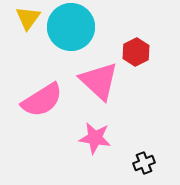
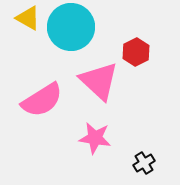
yellow triangle: rotated 36 degrees counterclockwise
black cross: rotated 10 degrees counterclockwise
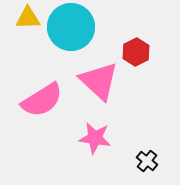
yellow triangle: rotated 32 degrees counterclockwise
black cross: moved 3 px right, 2 px up; rotated 20 degrees counterclockwise
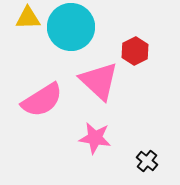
red hexagon: moved 1 px left, 1 px up
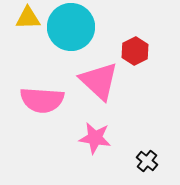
pink semicircle: rotated 36 degrees clockwise
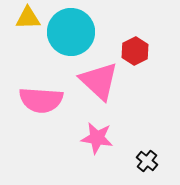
cyan circle: moved 5 px down
pink semicircle: moved 1 px left
pink star: moved 2 px right
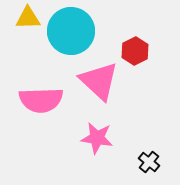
cyan circle: moved 1 px up
pink semicircle: rotated 6 degrees counterclockwise
black cross: moved 2 px right, 1 px down
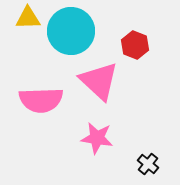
red hexagon: moved 6 px up; rotated 12 degrees counterclockwise
black cross: moved 1 px left, 2 px down
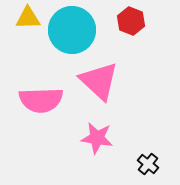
cyan circle: moved 1 px right, 1 px up
red hexagon: moved 4 px left, 24 px up
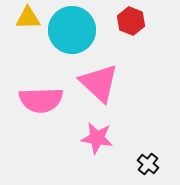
pink triangle: moved 2 px down
